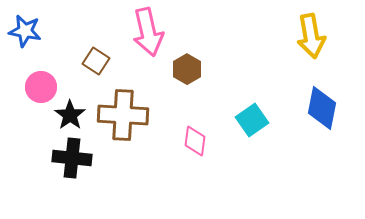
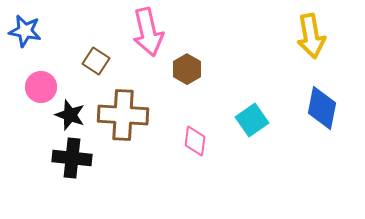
black star: rotated 16 degrees counterclockwise
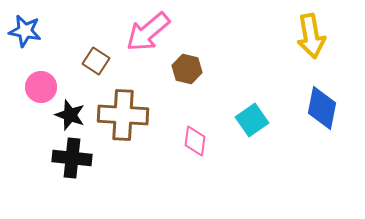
pink arrow: rotated 63 degrees clockwise
brown hexagon: rotated 16 degrees counterclockwise
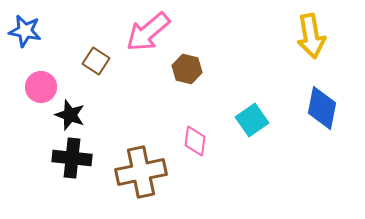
brown cross: moved 18 px right, 57 px down; rotated 15 degrees counterclockwise
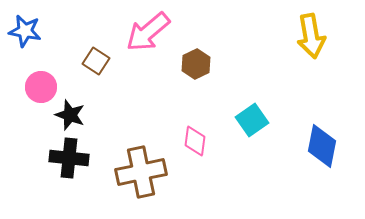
brown hexagon: moved 9 px right, 5 px up; rotated 20 degrees clockwise
blue diamond: moved 38 px down
black cross: moved 3 px left
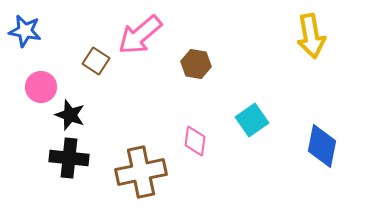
pink arrow: moved 8 px left, 3 px down
brown hexagon: rotated 24 degrees counterclockwise
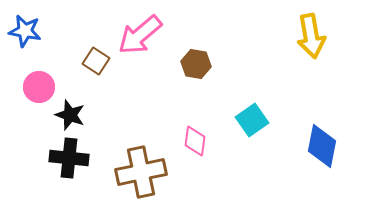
pink circle: moved 2 px left
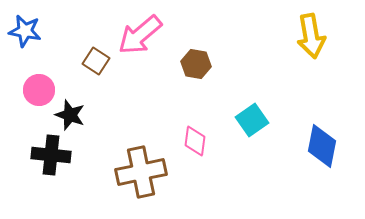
pink circle: moved 3 px down
black cross: moved 18 px left, 3 px up
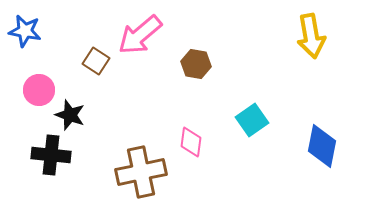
pink diamond: moved 4 px left, 1 px down
